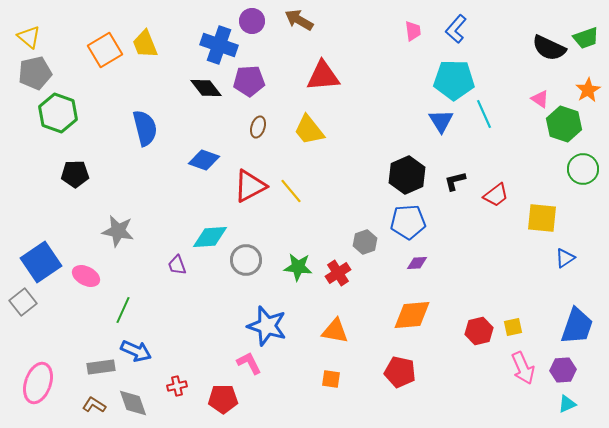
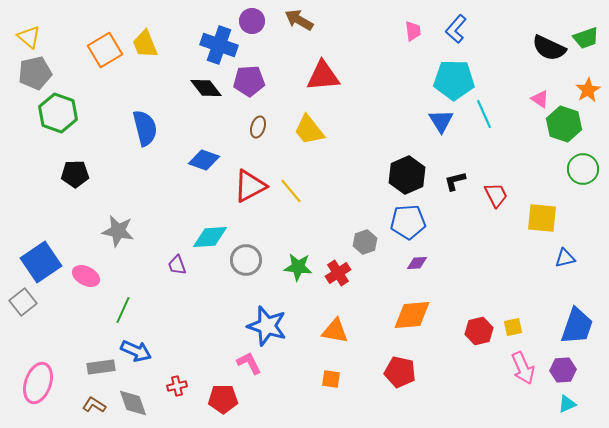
red trapezoid at (496, 195): rotated 80 degrees counterclockwise
blue triangle at (565, 258): rotated 20 degrees clockwise
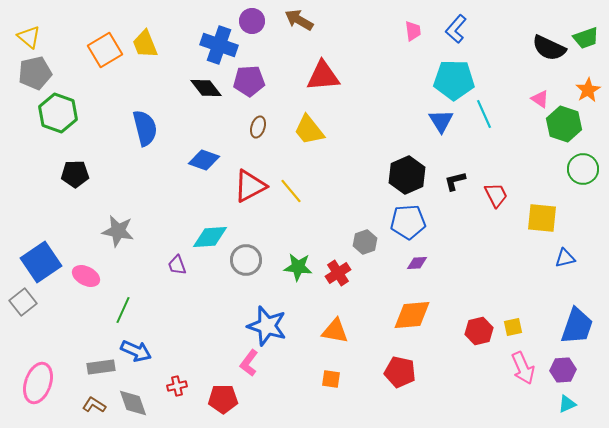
pink L-shape at (249, 363): rotated 116 degrees counterclockwise
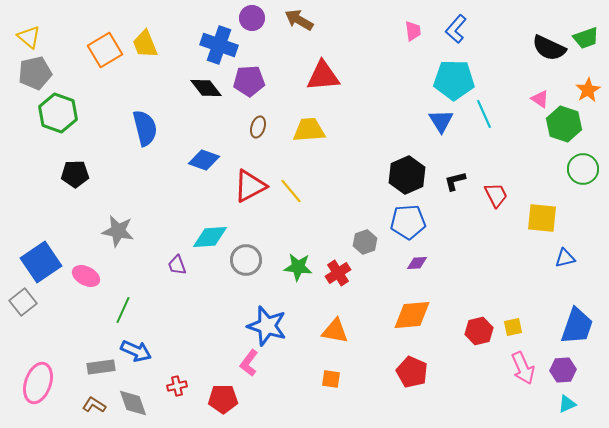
purple circle at (252, 21): moved 3 px up
yellow trapezoid at (309, 130): rotated 124 degrees clockwise
red pentagon at (400, 372): moved 12 px right; rotated 12 degrees clockwise
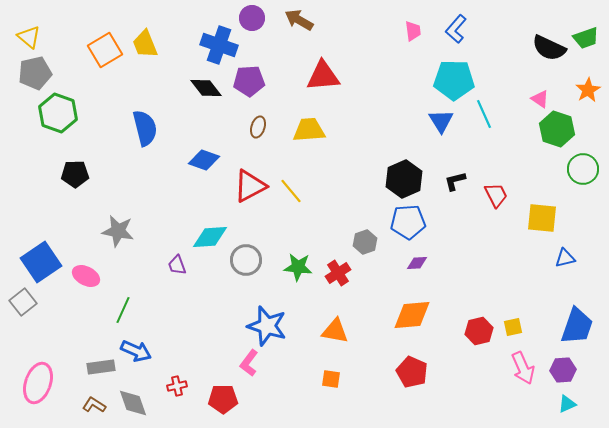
green hexagon at (564, 124): moved 7 px left, 5 px down
black hexagon at (407, 175): moved 3 px left, 4 px down
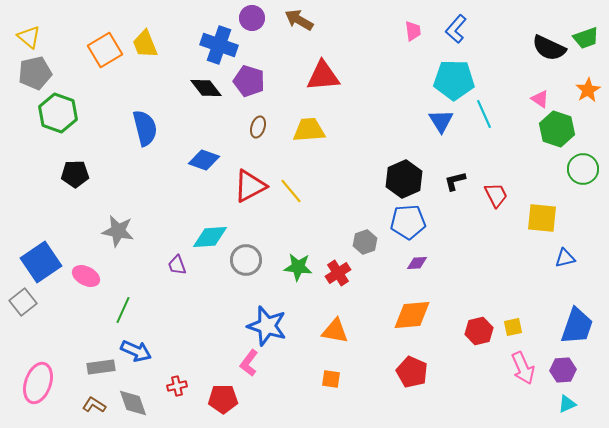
purple pentagon at (249, 81): rotated 20 degrees clockwise
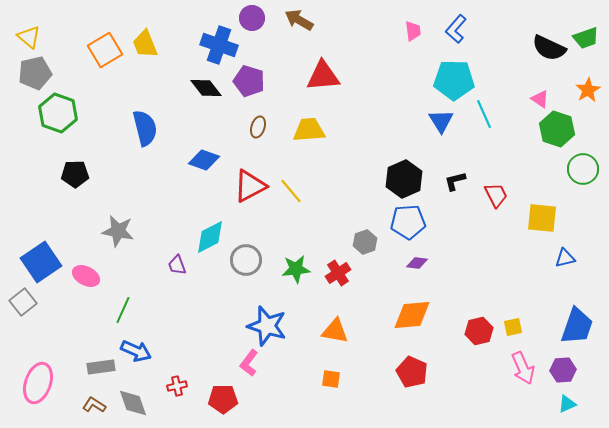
cyan diamond at (210, 237): rotated 24 degrees counterclockwise
purple diamond at (417, 263): rotated 10 degrees clockwise
green star at (298, 267): moved 2 px left, 2 px down; rotated 12 degrees counterclockwise
